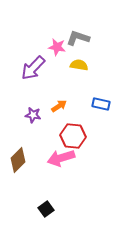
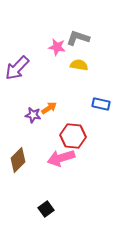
purple arrow: moved 16 px left
orange arrow: moved 10 px left, 2 px down
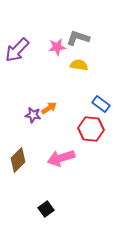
pink star: rotated 18 degrees counterclockwise
purple arrow: moved 18 px up
blue rectangle: rotated 24 degrees clockwise
red hexagon: moved 18 px right, 7 px up
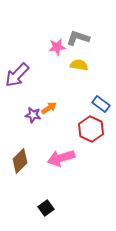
purple arrow: moved 25 px down
red hexagon: rotated 20 degrees clockwise
brown diamond: moved 2 px right, 1 px down
black square: moved 1 px up
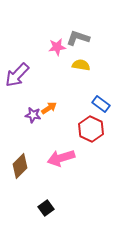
yellow semicircle: moved 2 px right
brown diamond: moved 5 px down
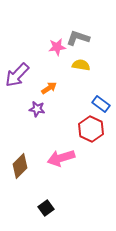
orange arrow: moved 20 px up
purple star: moved 4 px right, 6 px up
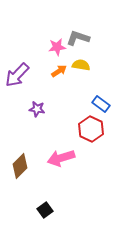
orange arrow: moved 10 px right, 17 px up
black square: moved 1 px left, 2 px down
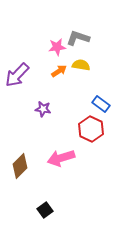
purple star: moved 6 px right
